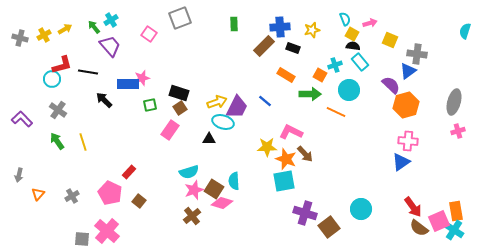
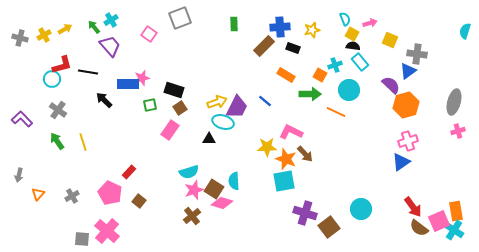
black rectangle at (179, 93): moved 5 px left, 3 px up
pink cross at (408, 141): rotated 24 degrees counterclockwise
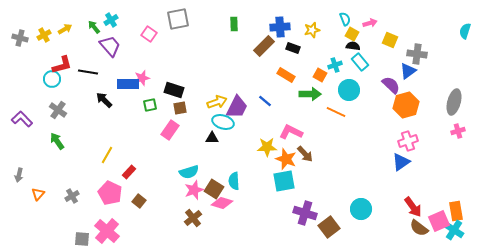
gray square at (180, 18): moved 2 px left, 1 px down; rotated 10 degrees clockwise
brown square at (180, 108): rotated 24 degrees clockwise
black triangle at (209, 139): moved 3 px right, 1 px up
yellow line at (83, 142): moved 24 px right, 13 px down; rotated 48 degrees clockwise
brown cross at (192, 216): moved 1 px right, 2 px down
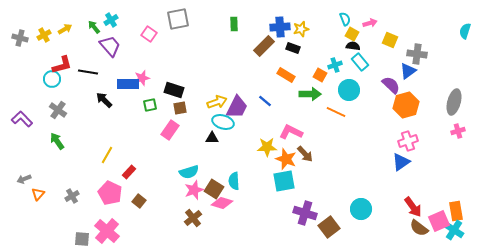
yellow star at (312, 30): moved 11 px left, 1 px up
gray arrow at (19, 175): moved 5 px right, 4 px down; rotated 56 degrees clockwise
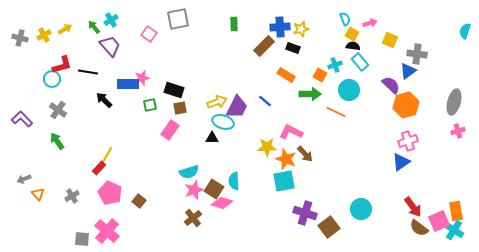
red rectangle at (129, 172): moved 30 px left, 4 px up
orange triangle at (38, 194): rotated 24 degrees counterclockwise
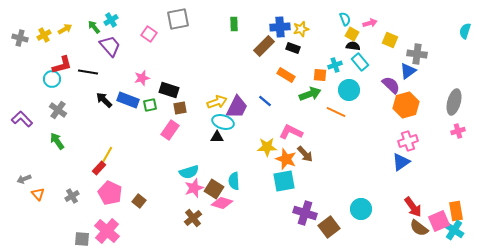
orange square at (320, 75): rotated 24 degrees counterclockwise
blue rectangle at (128, 84): moved 16 px down; rotated 20 degrees clockwise
black rectangle at (174, 90): moved 5 px left
green arrow at (310, 94): rotated 20 degrees counterclockwise
black triangle at (212, 138): moved 5 px right, 1 px up
pink star at (194, 190): moved 2 px up
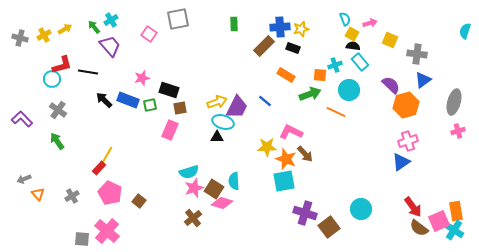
blue triangle at (408, 71): moved 15 px right, 9 px down
pink rectangle at (170, 130): rotated 12 degrees counterclockwise
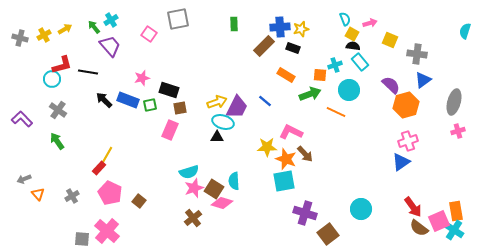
brown square at (329, 227): moved 1 px left, 7 px down
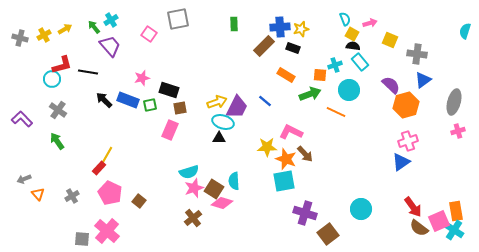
black triangle at (217, 137): moved 2 px right, 1 px down
